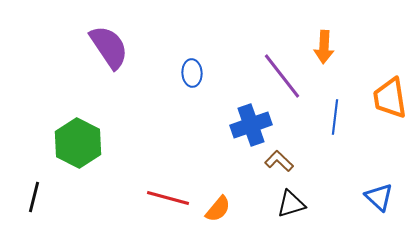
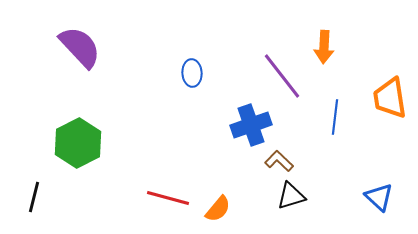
purple semicircle: moved 29 px left; rotated 9 degrees counterclockwise
green hexagon: rotated 6 degrees clockwise
black triangle: moved 8 px up
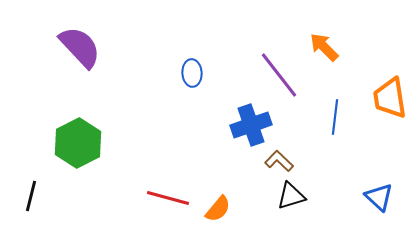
orange arrow: rotated 132 degrees clockwise
purple line: moved 3 px left, 1 px up
black line: moved 3 px left, 1 px up
